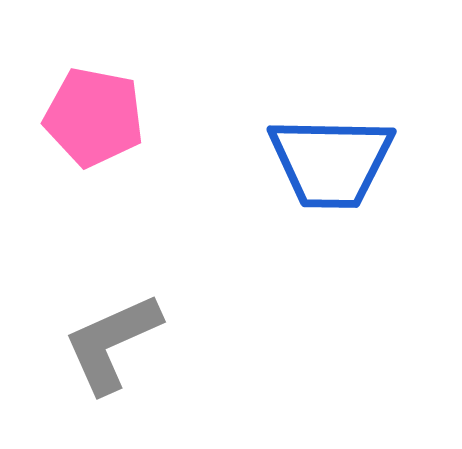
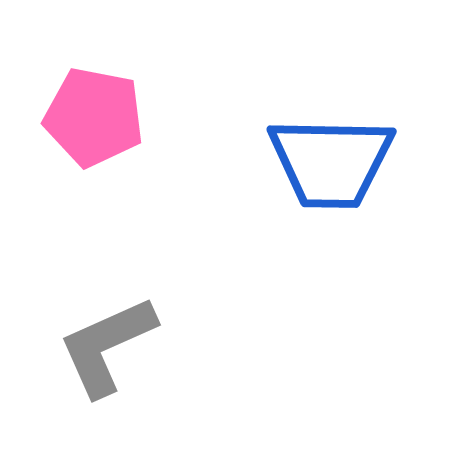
gray L-shape: moved 5 px left, 3 px down
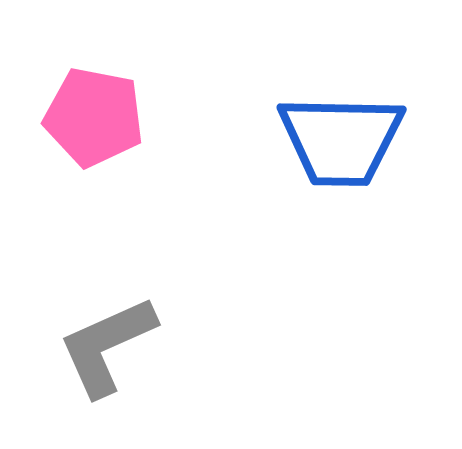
blue trapezoid: moved 10 px right, 22 px up
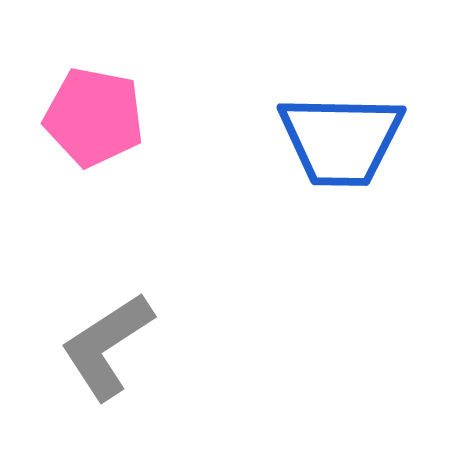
gray L-shape: rotated 9 degrees counterclockwise
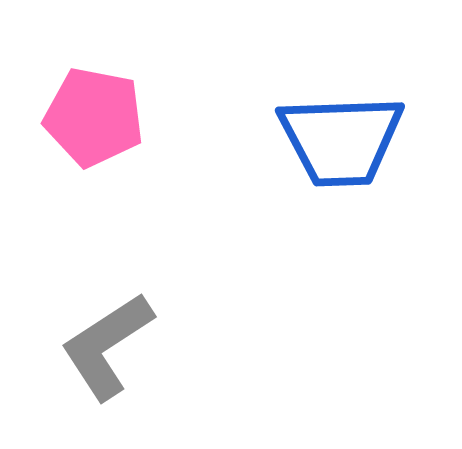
blue trapezoid: rotated 3 degrees counterclockwise
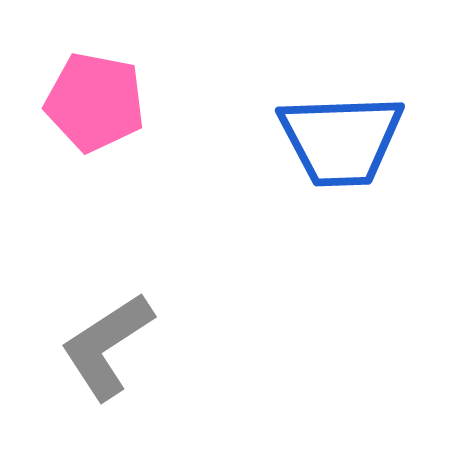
pink pentagon: moved 1 px right, 15 px up
